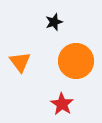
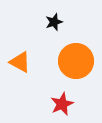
orange triangle: rotated 25 degrees counterclockwise
red star: rotated 15 degrees clockwise
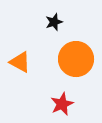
orange circle: moved 2 px up
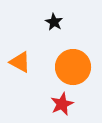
black star: rotated 24 degrees counterclockwise
orange circle: moved 3 px left, 8 px down
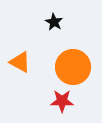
red star: moved 3 px up; rotated 25 degrees clockwise
